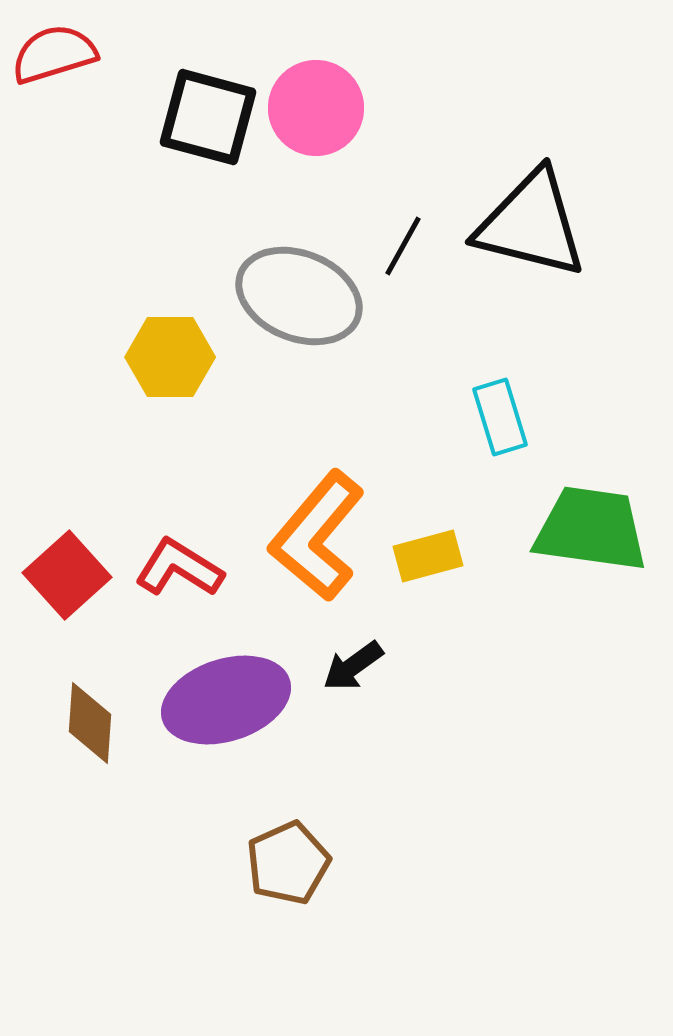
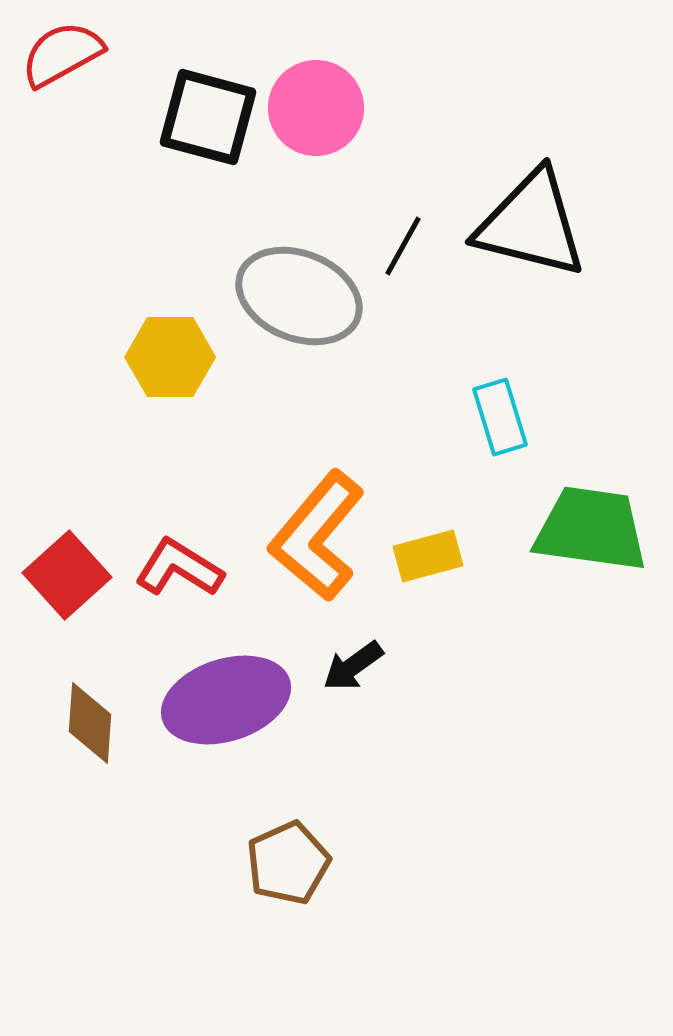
red semicircle: moved 8 px right; rotated 12 degrees counterclockwise
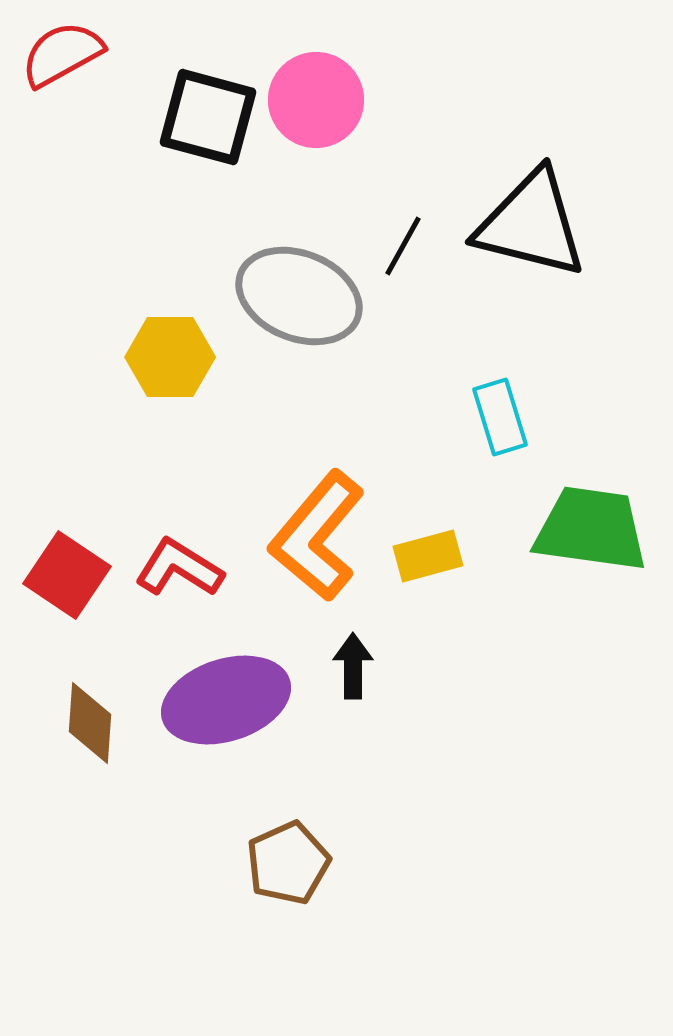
pink circle: moved 8 px up
red square: rotated 14 degrees counterclockwise
black arrow: rotated 126 degrees clockwise
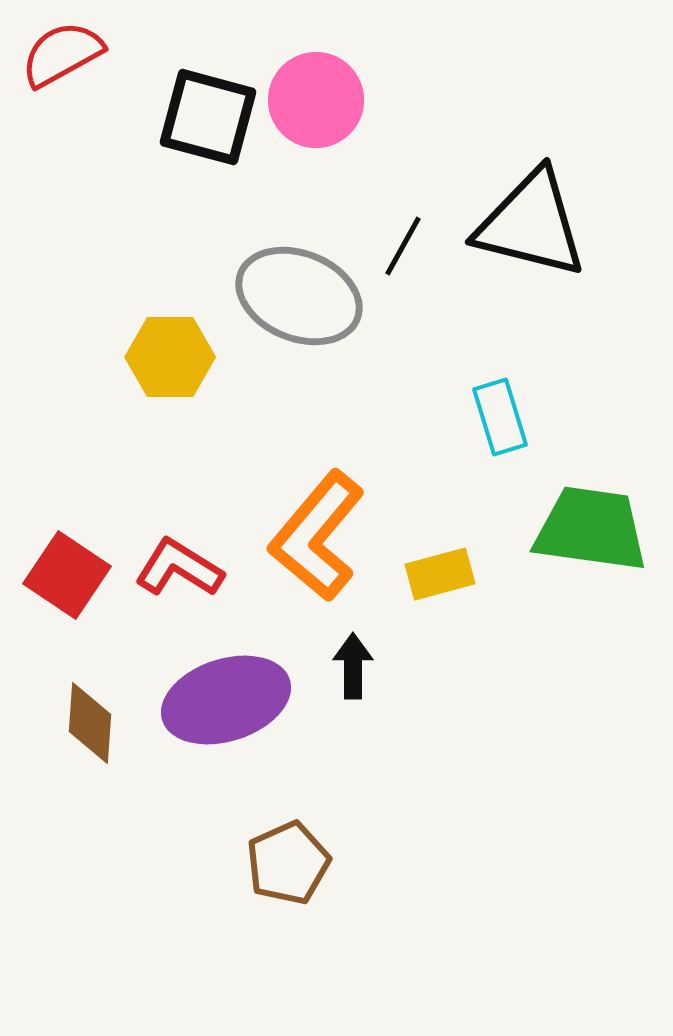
yellow rectangle: moved 12 px right, 18 px down
